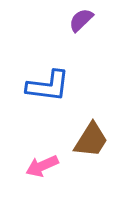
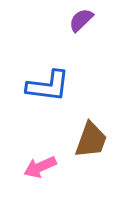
brown trapezoid: rotated 12 degrees counterclockwise
pink arrow: moved 2 px left, 1 px down
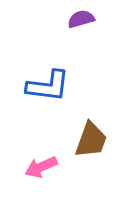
purple semicircle: moved 1 px up; rotated 28 degrees clockwise
pink arrow: moved 1 px right
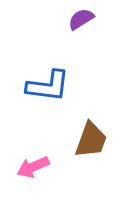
purple semicircle: rotated 16 degrees counterclockwise
pink arrow: moved 8 px left
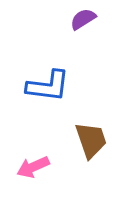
purple semicircle: moved 2 px right
brown trapezoid: rotated 39 degrees counterclockwise
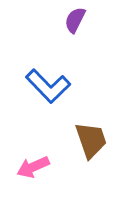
purple semicircle: moved 8 px left, 1 px down; rotated 32 degrees counterclockwise
blue L-shape: rotated 39 degrees clockwise
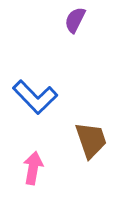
blue L-shape: moved 13 px left, 11 px down
pink arrow: moved 1 px down; rotated 124 degrees clockwise
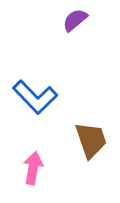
purple semicircle: rotated 24 degrees clockwise
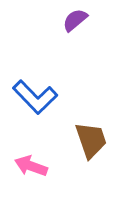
pink arrow: moved 2 px left, 2 px up; rotated 80 degrees counterclockwise
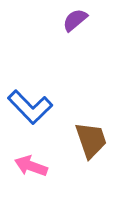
blue L-shape: moved 5 px left, 10 px down
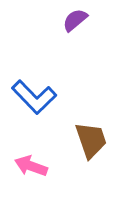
blue L-shape: moved 4 px right, 10 px up
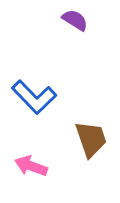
purple semicircle: rotated 72 degrees clockwise
brown trapezoid: moved 1 px up
